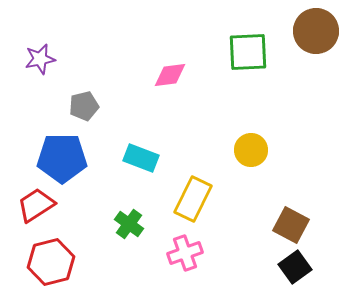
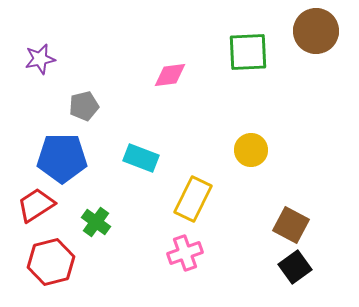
green cross: moved 33 px left, 2 px up
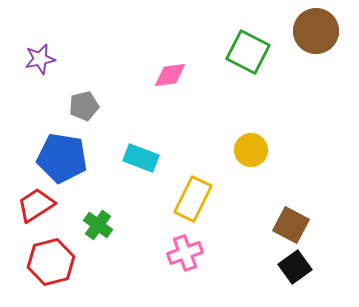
green square: rotated 30 degrees clockwise
blue pentagon: rotated 9 degrees clockwise
green cross: moved 2 px right, 3 px down
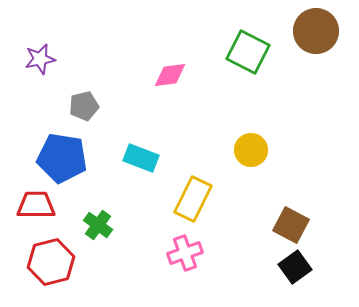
red trapezoid: rotated 33 degrees clockwise
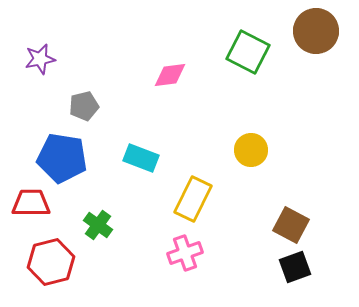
red trapezoid: moved 5 px left, 2 px up
black square: rotated 16 degrees clockwise
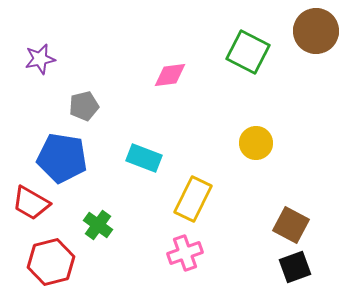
yellow circle: moved 5 px right, 7 px up
cyan rectangle: moved 3 px right
red trapezoid: rotated 150 degrees counterclockwise
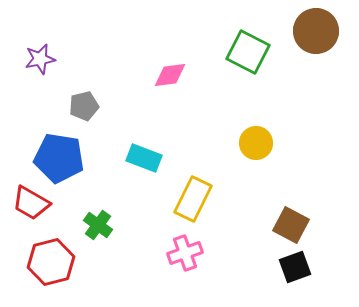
blue pentagon: moved 3 px left
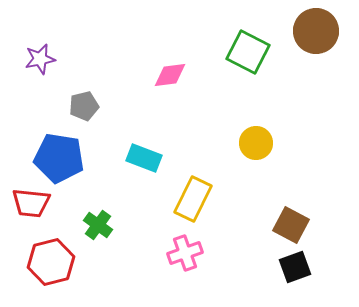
red trapezoid: rotated 24 degrees counterclockwise
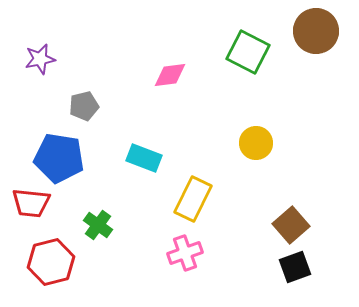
brown square: rotated 21 degrees clockwise
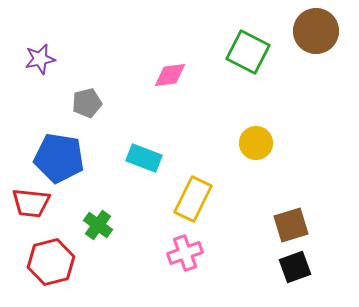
gray pentagon: moved 3 px right, 3 px up
brown square: rotated 24 degrees clockwise
